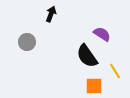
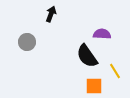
purple semicircle: rotated 30 degrees counterclockwise
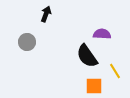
black arrow: moved 5 px left
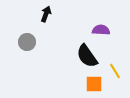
purple semicircle: moved 1 px left, 4 px up
orange square: moved 2 px up
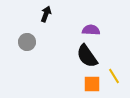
purple semicircle: moved 10 px left
yellow line: moved 1 px left, 5 px down
orange square: moved 2 px left
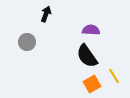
orange square: rotated 30 degrees counterclockwise
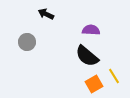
black arrow: rotated 84 degrees counterclockwise
black semicircle: rotated 15 degrees counterclockwise
orange square: moved 2 px right
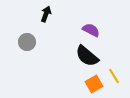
black arrow: rotated 84 degrees clockwise
purple semicircle: rotated 24 degrees clockwise
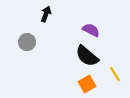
yellow line: moved 1 px right, 2 px up
orange square: moved 7 px left
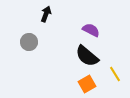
gray circle: moved 2 px right
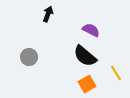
black arrow: moved 2 px right
gray circle: moved 15 px down
black semicircle: moved 2 px left
yellow line: moved 1 px right, 1 px up
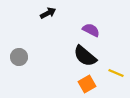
black arrow: moved 1 px up; rotated 42 degrees clockwise
gray circle: moved 10 px left
yellow line: rotated 35 degrees counterclockwise
